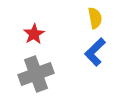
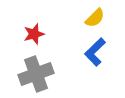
yellow semicircle: rotated 55 degrees clockwise
red star: rotated 15 degrees clockwise
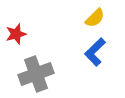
red star: moved 18 px left
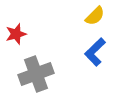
yellow semicircle: moved 2 px up
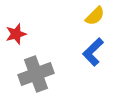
blue L-shape: moved 2 px left
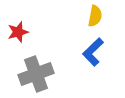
yellow semicircle: rotated 35 degrees counterclockwise
red star: moved 2 px right, 2 px up
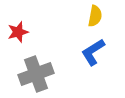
blue L-shape: rotated 12 degrees clockwise
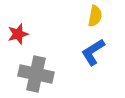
red star: moved 2 px down
gray cross: rotated 32 degrees clockwise
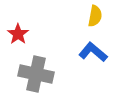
red star: rotated 20 degrees counterclockwise
blue L-shape: rotated 72 degrees clockwise
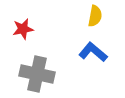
red star: moved 5 px right, 5 px up; rotated 25 degrees clockwise
gray cross: moved 1 px right
